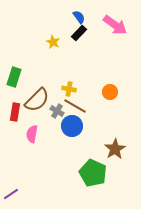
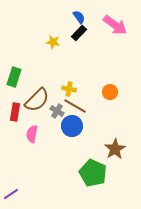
yellow star: rotated 16 degrees counterclockwise
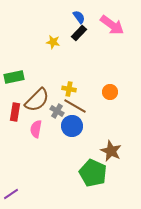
pink arrow: moved 3 px left
green rectangle: rotated 60 degrees clockwise
pink semicircle: moved 4 px right, 5 px up
brown star: moved 4 px left, 2 px down; rotated 15 degrees counterclockwise
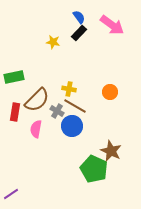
green pentagon: moved 1 px right, 4 px up
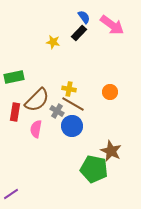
blue semicircle: moved 5 px right
brown line: moved 2 px left, 2 px up
green pentagon: rotated 12 degrees counterclockwise
